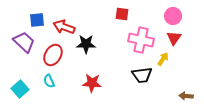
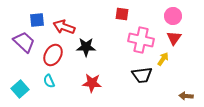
black star: moved 3 px down
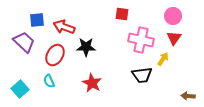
red ellipse: moved 2 px right
red star: rotated 24 degrees clockwise
brown arrow: moved 2 px right
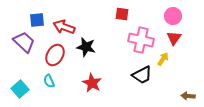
black star: rotated 12 degrees clockwise
black trapezoid: rotated 20 degrees counterclockwise
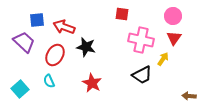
brown arrow: moved 1 px right
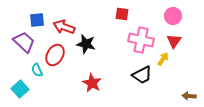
red triangle: moved 3 px down
black star: moved 3 px up
cyan semicircle: moved 12 px left, 11 px up
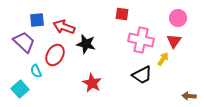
pink circle: moved 5 px right, 2 px down
cyan semicircle: moved 1 px left, 1 px down
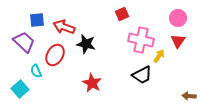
red square: rotated 32 degrees counterclockwise
red triangle: moved 4 px right
yellow arrow: moved 4 px left, 3 px up
